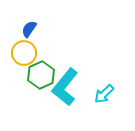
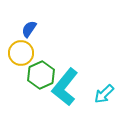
yellow circle: moved 3 px left
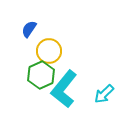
yellow circle: moved 28 px right, 2 px up
cyan L-shape: moved 1 px left, 2 px down
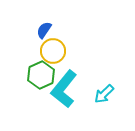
blue semicircle: moved 15 px right, 1 px down
yellow circle: moved 4 px right
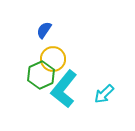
yellow circle: moved 8 px down
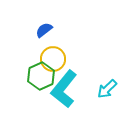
blue semicircle: rotated 18 degrees clockwise
green hexagon: moved 1 px down
cyan arrow: moved 3 px right, 5 px up
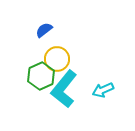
yellow circle: moved 4 px right
cyan arrow: moved 4 px left, 1 px down; rotated 20 degrees clockwise
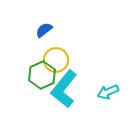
yellow circle: moved 1 px left, 1 px down
green hexagon: moved 1 px right, 1 px up
cyan arrow: moved 5 px right, 2 px down
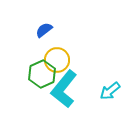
yellow circle: moved 1 px right
green hexagon: moved 1 px up
cyan arrow: moved 2 px right, 1 px up; rotated 15 degrees counterclockwise
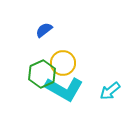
yellow circle: moved 6 px right, 3 px down
cyan L-shape: rotated 99 degrees counterclockwise
